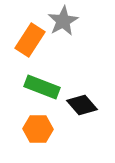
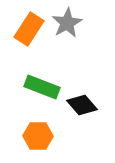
gray star: moved 4 px right, 2 px down
orange rectangle: moved 1 px left, 11 px up
orange hexagon: moved 7 px down
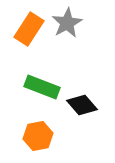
orange hexagon: rotated 12 degrees counterclockwise
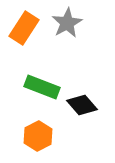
orange rectangle: moved 5 px left, 1 px up
orange hexagon: rotated 16 degrees counterclockwise
